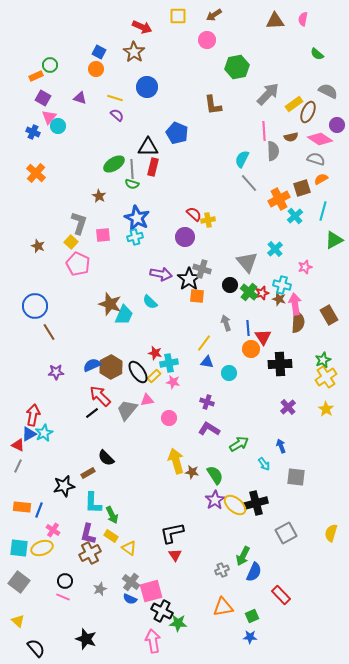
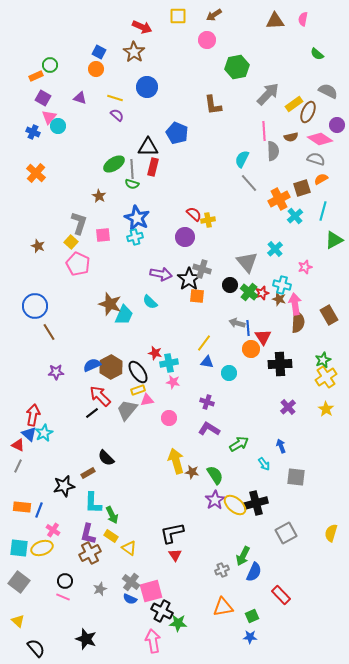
gray arrow at (226, 323): moved 11 px right; rotated 56 degrees counterclockwise
yellow rectangle at (154, 376): moved 16 px left, 14 px down; rotated 24 degrees clockwise
blue triangle at (29, 434): rotated 49 degrees counterclockwise
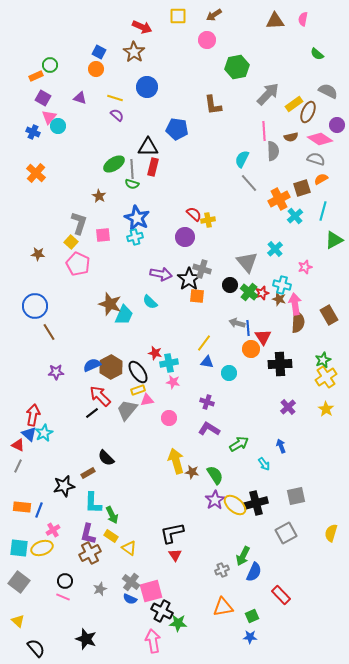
blue pentagon at (177, 133): moved 4 px up; rotated 15 degrees counterclockwise
brown star at (38, 246): moved 8 px down; rotated 16 degrees counterclockwise
gray square at (296, 477): moved 19 px down; rotated 18 degrees counterclockwise
pink cross at (53, 530): rotated 24 degrees clockwise
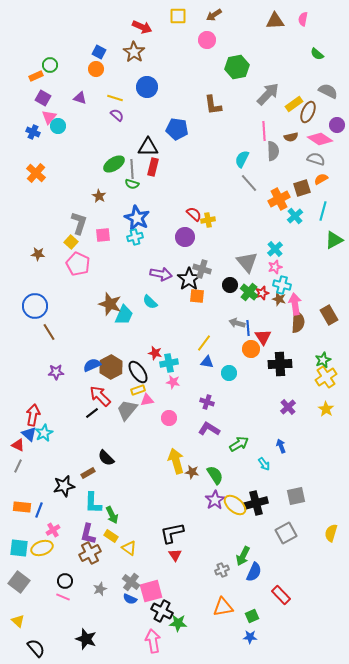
pink star at (305, 267): moved 30 px left
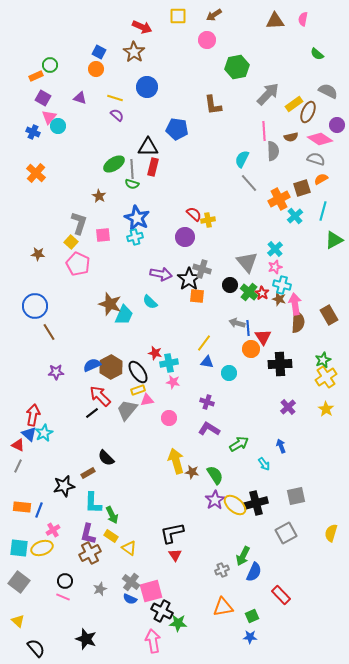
red star at (262, 293): rotated 24 degrees counterclockwise
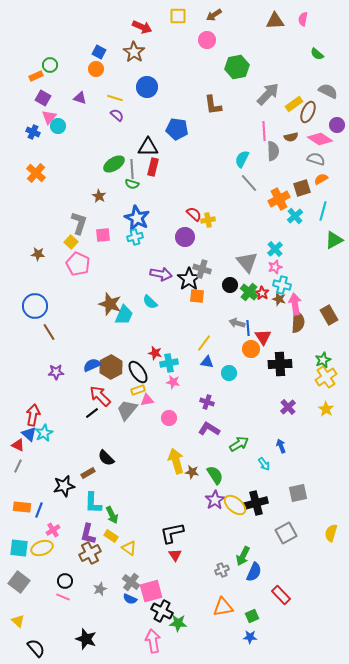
gray square at (296, 496): moved 2 px right, 3 px up
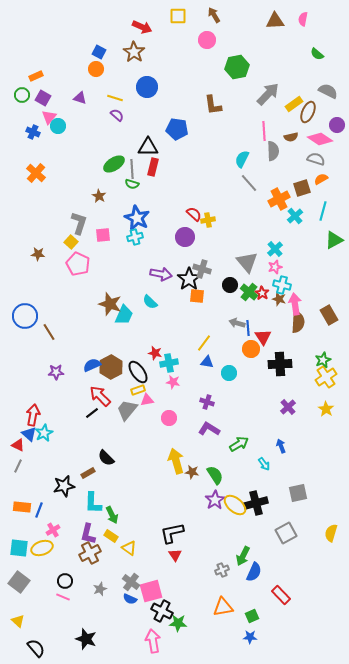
brown arrow at (214, 15): rotated 91 degrees clockwise
green circle at (50, 65): moved 28 px left, 30 px down
blue circle at (35, 306): moved 10 px left, 10 px down
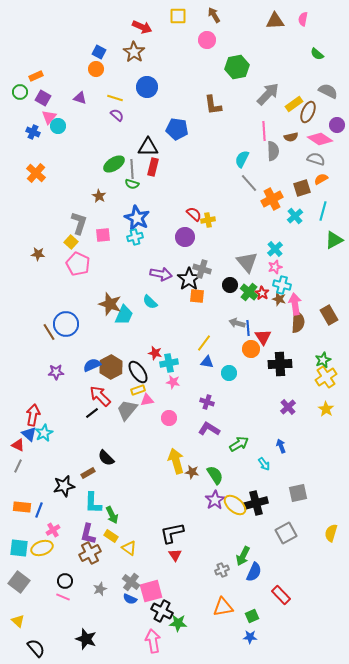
green circle at (22, 95): moved 2 px left, 3 px up
orange cross at (279, 199): moved 7 px left
blue circle at (25, 316): moved 41 px right, 8 px down
